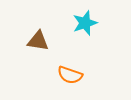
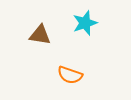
brown triangle: moved 2 px right, 6 px up
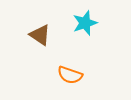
brown triangle: rotated 25 degrees clockwise
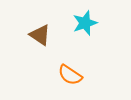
orange semicircle: rotated 15 degrees clockwise
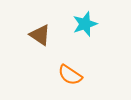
cyan star: moved 1 px down
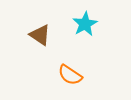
cyan star: rotated 10 degrees counterclockwise
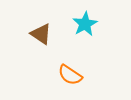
brown triangle: moved 1 px right, 1 px up
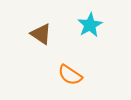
cyan star: moved 5 px right, 1 px down
